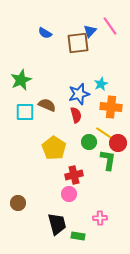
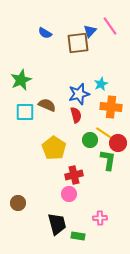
green circle: moved 1 px right, 2 px up
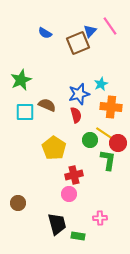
brown square: rotated 15 degrees counterclockwise
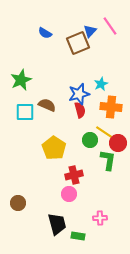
red semicircle: moved 4 px right, 5 px up
yellow line: moved 1 px up
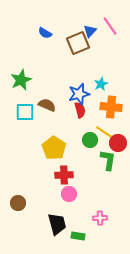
red cross: moved 10 px left; rotated 12 degrees clockwise
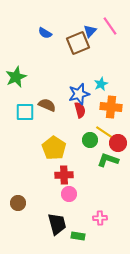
green star: moved 5 px left, 3 px up
green L-shape: rotated 80 degrees counterclockwise
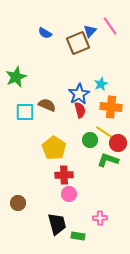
blue star: rotated 15 degrees counterclockwise
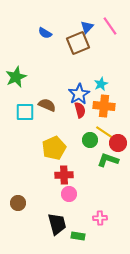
blue triangle: moved 3 px left, 4 px up
orange cross: moved 7 px left, 1 px up
yellow pentagon: rotated 15 degrees clockwise
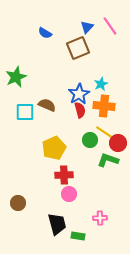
brown square: moved 5 px down
